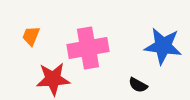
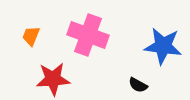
pink cross: moved 13 px up; rotated 30 degrees clockwise
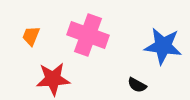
black semicircle: moved 1 px left
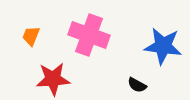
pink cross: moved 1 px right
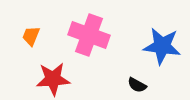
blue star: moved 1 px left
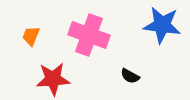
blue star: moved 21 px up
black semicircle: moved 7 px left, 9 px up
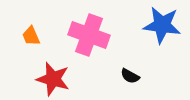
orange trapezoid: rotated 45 degrees counterclockwise
red star: rotated 20 degrees clockwise
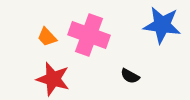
orange trapezoid: moved 16 px right, 1 px down; rotated 20 degrees counterclockwise
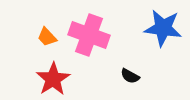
blue star: moved 1 px right, 3 px down
red star: rotated 24 degrees clockwise
